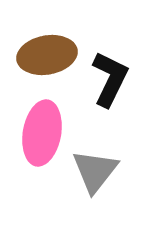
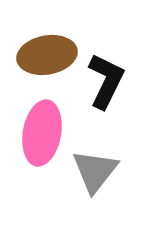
black L-shape: moved 4 px left, 2 px down
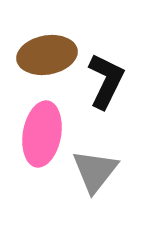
pink ellipse: moved 1 px down
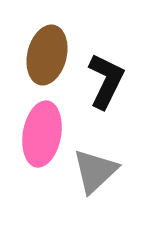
brown ellipse: rotated 66 degrees counterclockwise
gray triangle: rotated 9 degrees clockwise
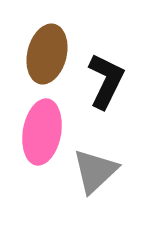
brown ellipse: moved 1 px up
pink ellipse: moved 2 px up
